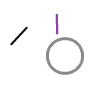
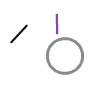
black line: moved 2 px up
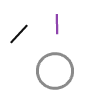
gray circle: moved 10 px left, 15 px down
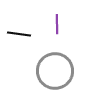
black line: rotated 55 degrees clockwise
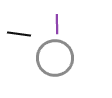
gray circle: moved 13 px up
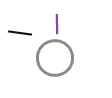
black line: moved 1 px right, 1 px up
